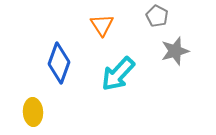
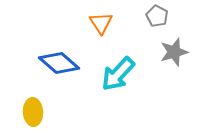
orange triangle: moved 1 px left, 2 px up
gray star: moved 1 px left, 1 px down
blue diamond: rotated 69 degrees counterclockwise
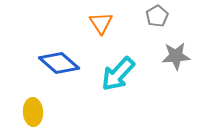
gray pentagon: rotated 15 degrees clockwise
gray star: moved 2 px right, 4 px down; rotated 12 degrees clockwise
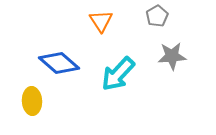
orange triangle: moved 2 px up
gray star: moved 4 px left
yellow ellipse: moved 1 px left, 11 px up
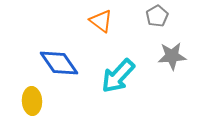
orange triangle: rotated 20 degrees counterclockwise
blue diamond: rotated 15 degrees clockwise
cyan arrow: moved 2 px down
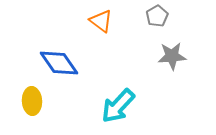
cyan arrow: moved 30 px down
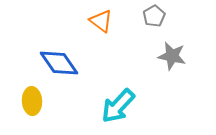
gray pentagon: moved 3 px left
gray star: rotated 16 degrees clockwise
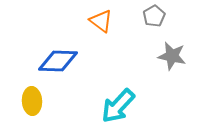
blue diamond: moved 1 px left, 2 px up; rotated 54 degrees counterclockwise
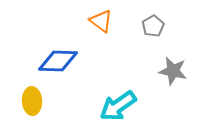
gray pentagon: moved 1 px left, 10 px down
gray star: moved 1 px right, 15 px down
cyan arrow: rotated 12 degrees clockwise
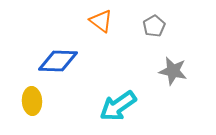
gray pentagon: moved 1 px right
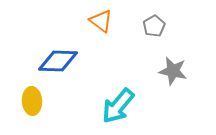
cyan arrow: rotated 15 degrees counterclockwise
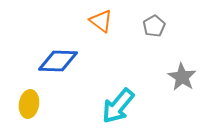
gray star: moved 9 px right, 6 px down; rotated 20 degrees clockwise
yellow ellipse: moved 3 px left, 3 px down; rotated 12 degrees clockwise
